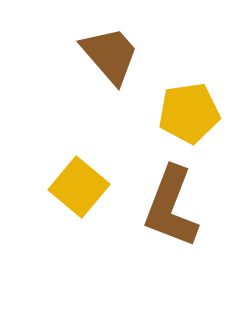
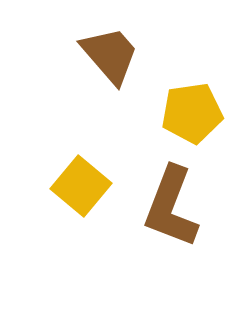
yellow pentagon: moved 3 px right
yellow square: moved 2 px right, 1 px up
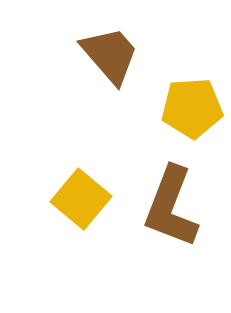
yellow pentagon: moved 5 px up; rotated 4 degrees clockwise
yellow square: moved 13 px down
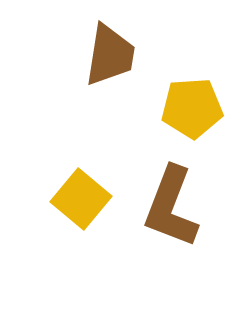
brown trapezoid: rotated 50 degrees clockwise
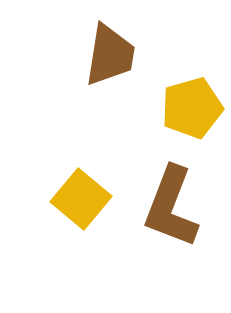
yellow pentagon: rotated 12 degrees counterclockwise
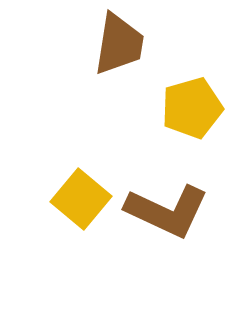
brown trapezoid: moved 9 px right, 11 px up
brown L-shape: moved 4 px left, 4 px down; rotated 86 degrees counterclockwise
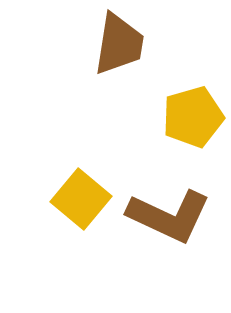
yellow pentagon: moved 1 px right, 9 px down
brown L-shape: moved 2 px right, 5 px down
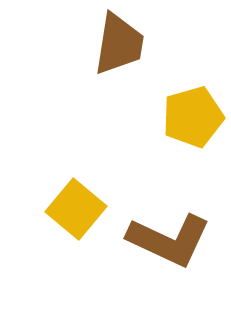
yellow square: moved 5 px left, 10 px down
brown L-shape: moved 24 px down
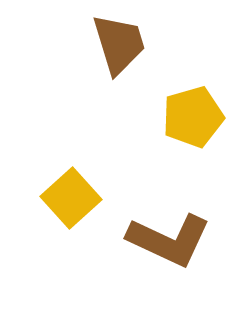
brown trapezoid: rotated 26 degrees counterclockwise
yellow square: moved 5 px left, 11 px up; rotated 8 degrees clockwise
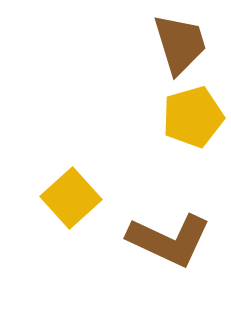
brown trapezoid: moved 61 px right
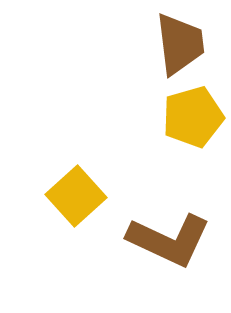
brown trapezoid: rotated 10 degrees clockwise
yellow square: moved 5 px right, 2 px up
